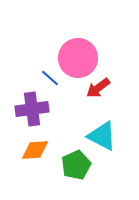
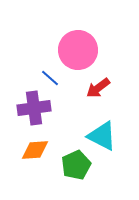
pink circle: moved 8 px up
purple cross: moved 2 px right, 1 px up
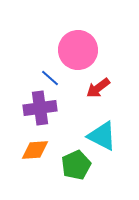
purple cross: moved 6 px right
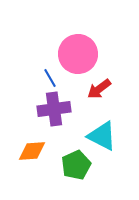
pink circle: moved 4 px down
blue line: rotated 18 degrees clockwise
red arrow: moved 1 px right, 1 px down
purple cross: moved 14 px right, 1 px down
orange diamond: moved 3 px left, 1 px down
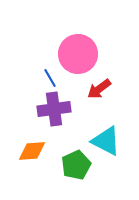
cyan triangle: moved 4 px right, 5 px down
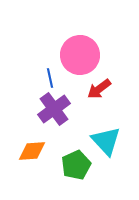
pink circle: moved 2 px right, 1 px down
blue line: rotated 18 degrees clockwise
purple cross: rotated 28 degrees counterclockwise
cyan triangle: rotated 20 degrees clockwise
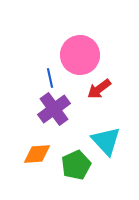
orange diamond: moved 5 px right, 3 px down
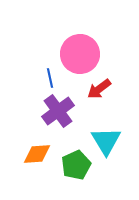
pink circle: moved 1 px up
purple cross: moved 4 px right, 2 px down
cyan triangle: rotated 12 degrees clockwise
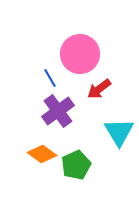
blue line: rotated 18 degrees counterclockwise
cyan triangle: moved 13 px right, 9 px up
orange diamond: moved 5 px right; rotated 40 degrees clockwise
